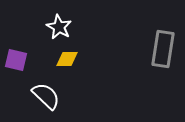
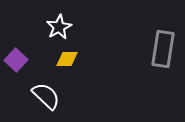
white star: rotated 15 degrees clockwise
purple square: rotated 30 degrees clockwise
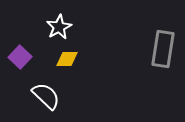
purple square: moved 4 px right, 3 px up
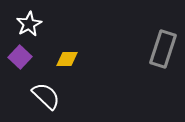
white star: moved 30 px left, 3 px up
gray rectangle: rotated 9 degrees clockwise
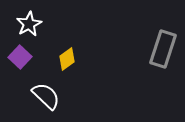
yellow diamond: rotated 35 degrees counterclockwise
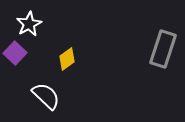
purple square: moved 5 px left, 4 px up
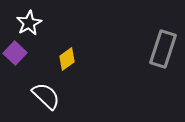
white star: moved 1 px up
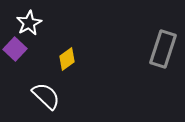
purple square: moved 4 px up
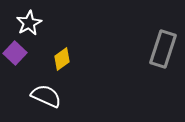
purple square: moved 4 px down
yellow diamond: moved 5 px left
white semicircle: rotated 20 degrees counterclockwise
